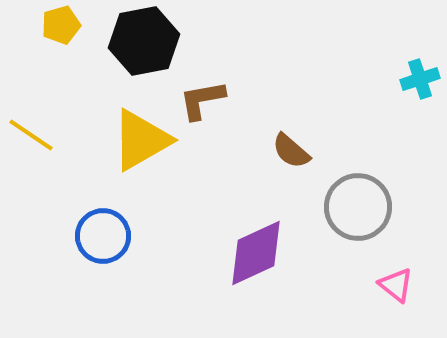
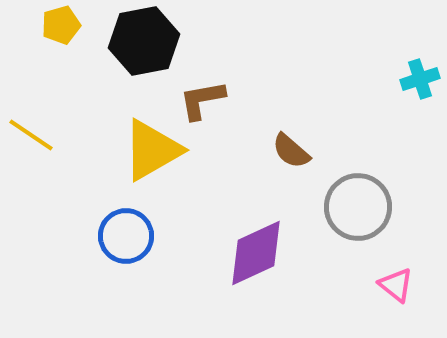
yellow triangle: moved 11 px right, 10 px down
blue circle: moved 23 px right
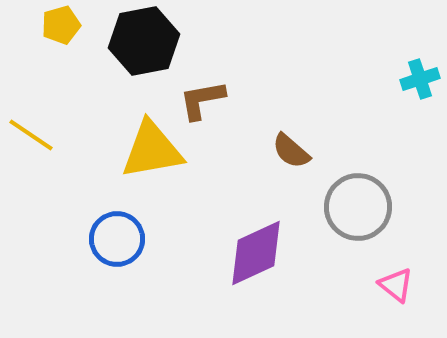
yellow triangle: rotated 20 degrees clockwise
blue circle: moved 9 px left, 3 px down
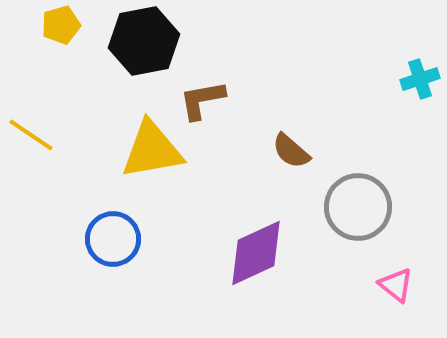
blue circle: moved 4 px left
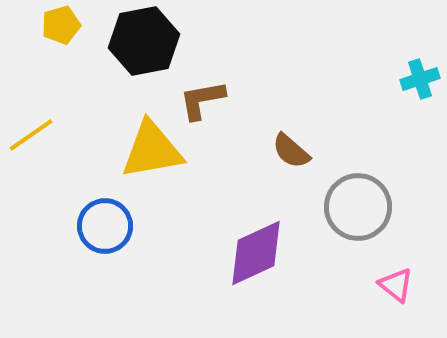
yellow line: rotated 69 degrees counterclockwise
blue circle: moved 8 px left, 13 px up
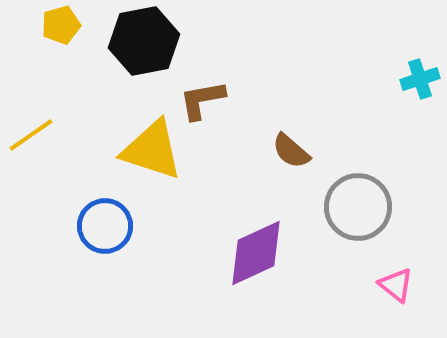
yellow triangle: rotated 28 degrees clockwise
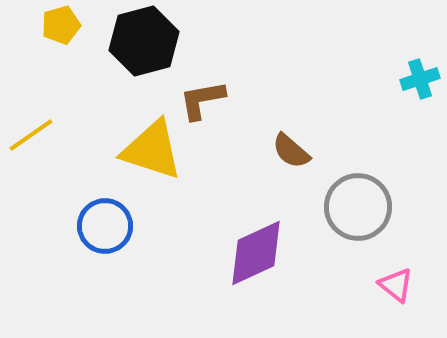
black hexagon: rotated 4 degrees counterclockwise
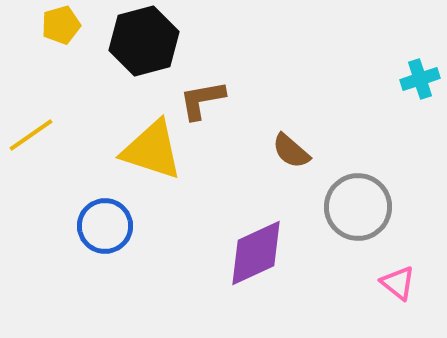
pink triangle: moved 2 px right, 2 px up
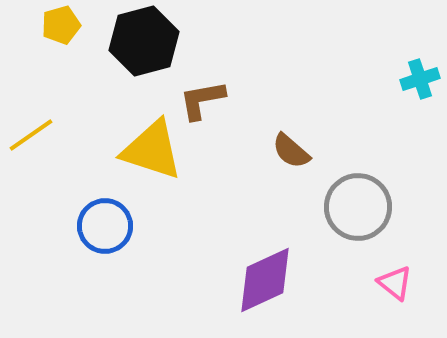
purple diamond: moved 9 px right, 27 px down
pink triangle: moved 3 px left
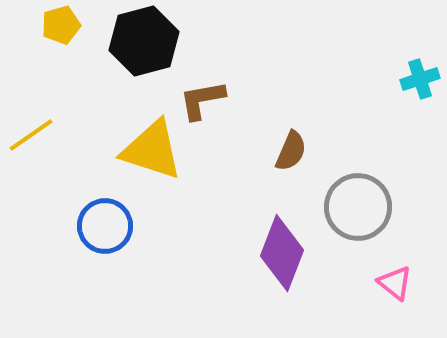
brown semicircle: rotated 108 degrees counterclockwise
purple diamond: moved 17 px right, 27 px up; rotated 44 degrees counterclockwise
